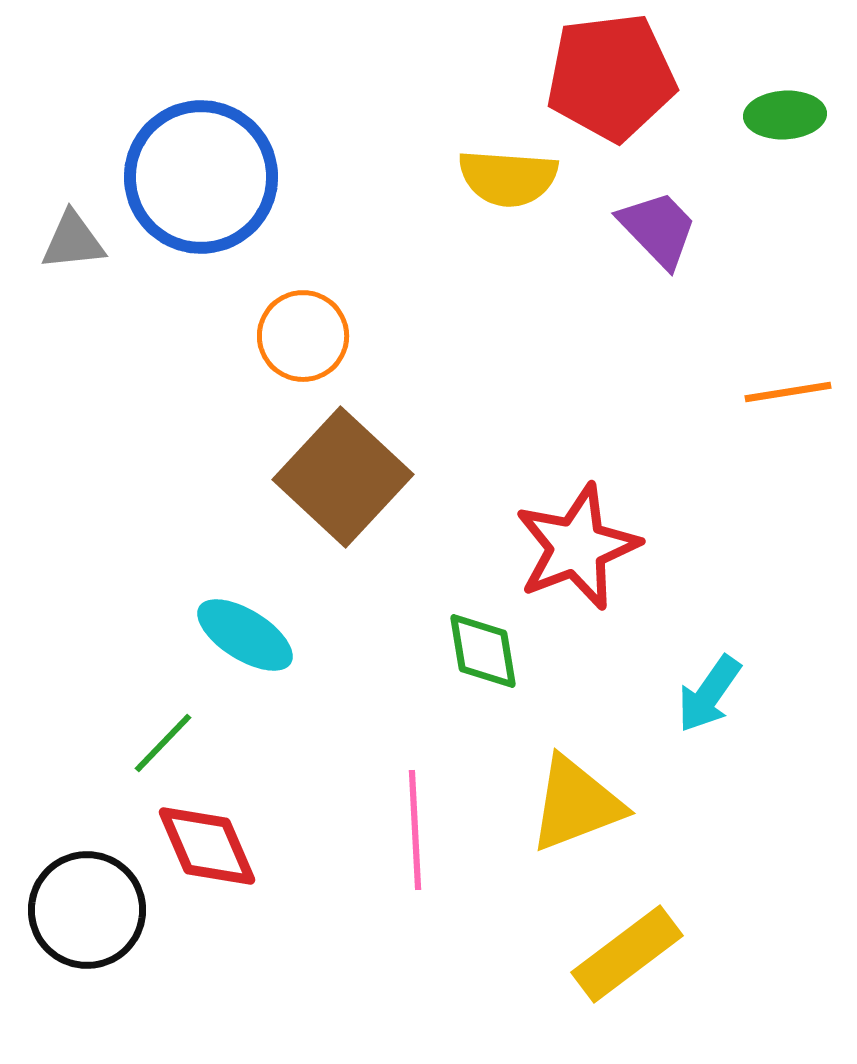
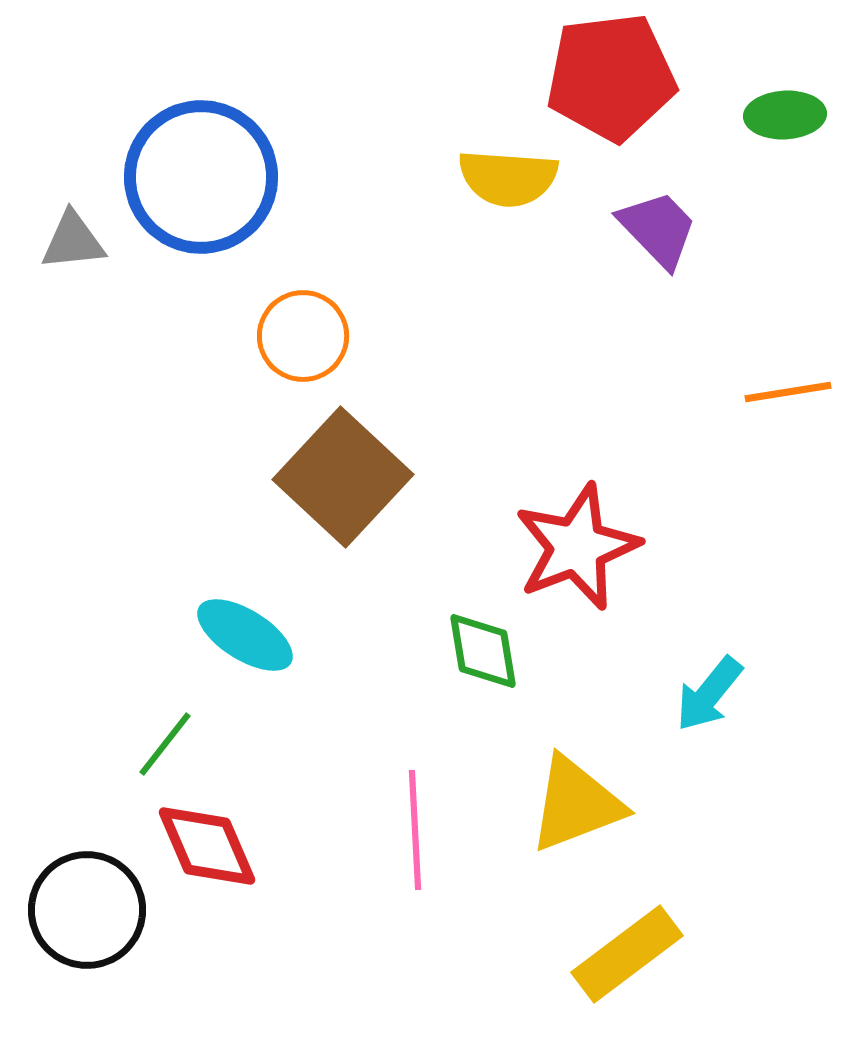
cyan arrow: rotated 4 degrees clockwise
green line: moved 2 px right, 1 px down; rotated 6 degrees counterclockwise
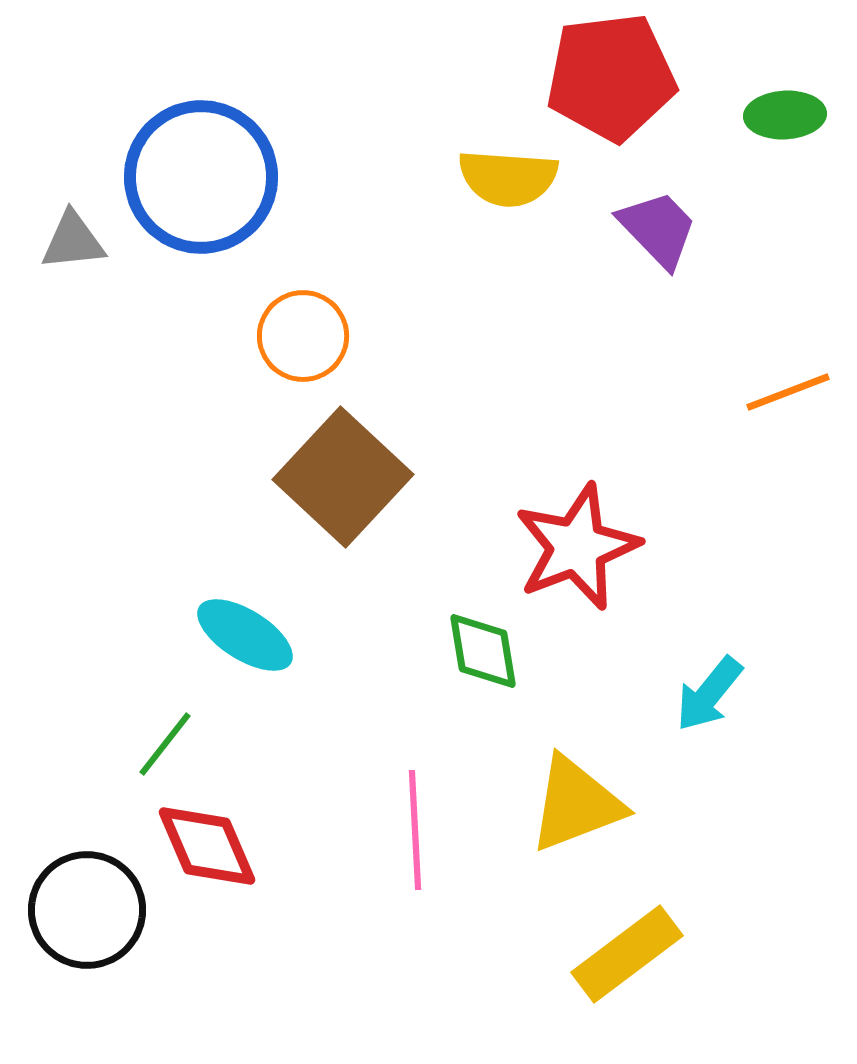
orange line: rotated 12 degrees counterclockwise
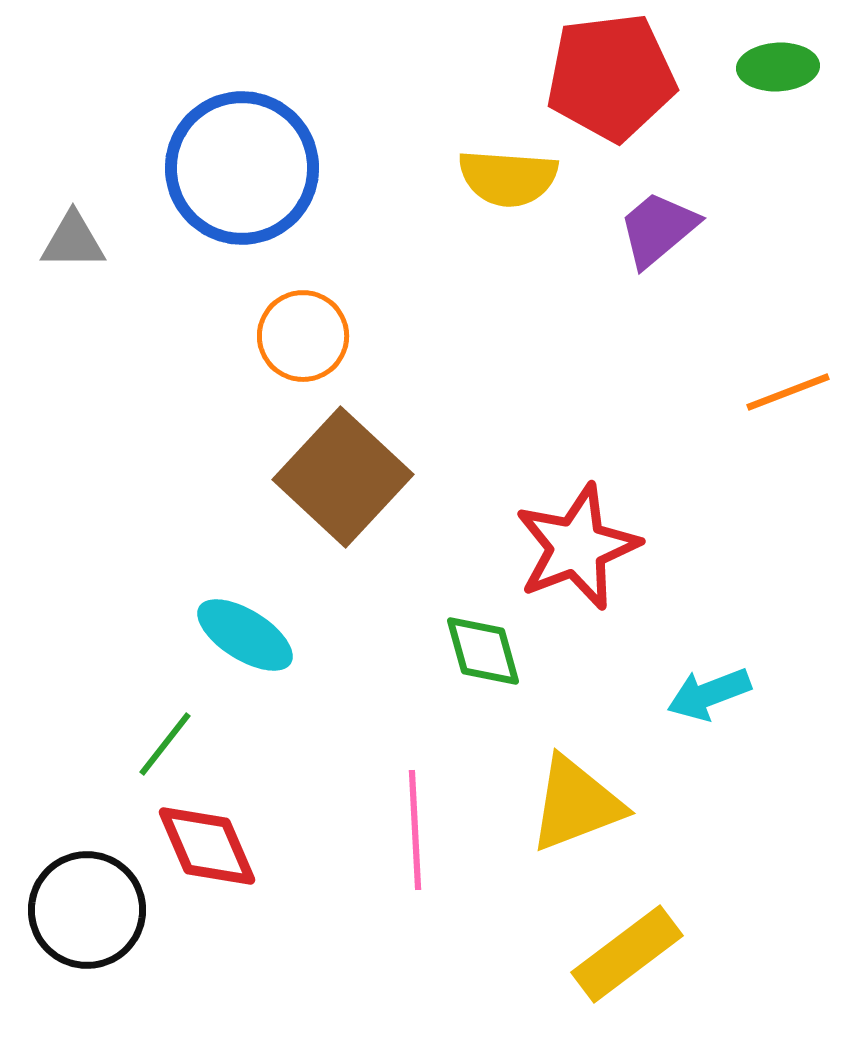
green ellipse: moved 7 px left, 48 px up
blue circle: moved 41 px right, 9 px up
purple trapezoid: rotated 86 degrees counterclockwise
gray triangle: rotated 6 degrees clockwise
green diamond: rotated 6 degrees counterclockwise
cyan arrow: rotated 30 degrees clockwise
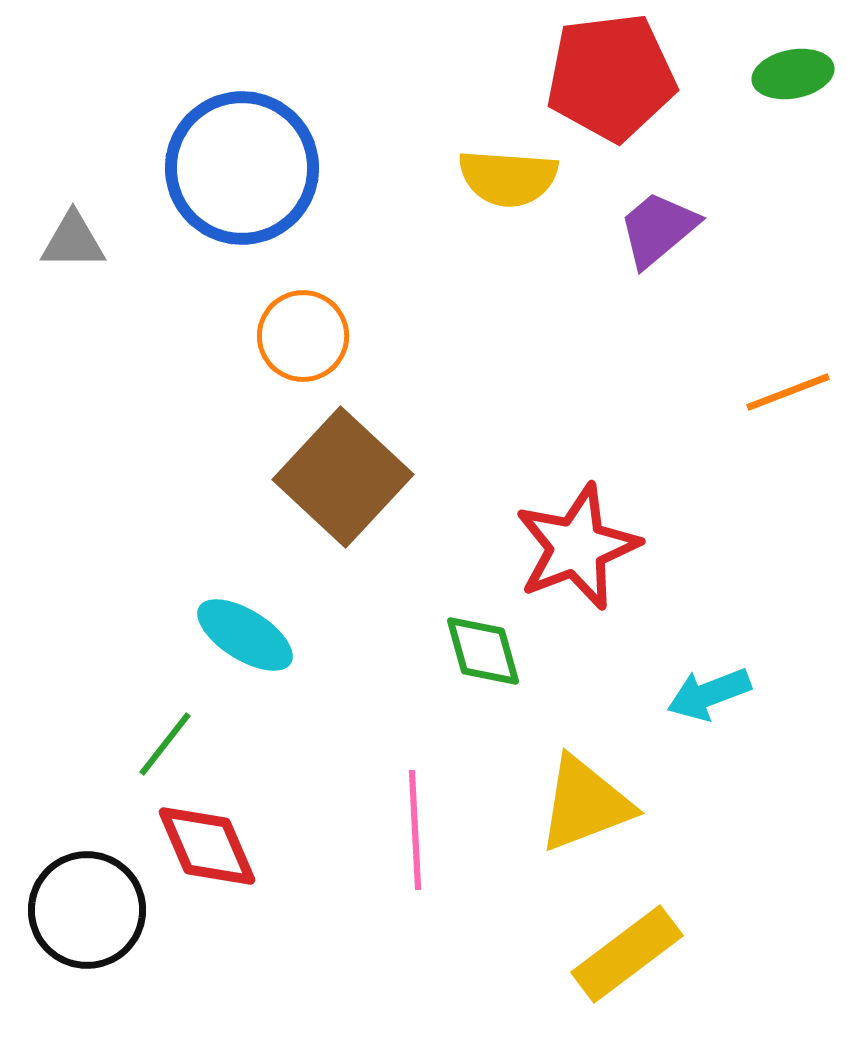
green ellipse: moved 15 px right, 7 px down; rotated 8 degrees counterclockwise
yellow triangle: moved 9 px right
